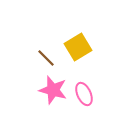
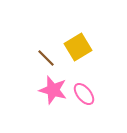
pink ellipse: rotated 15 degrees counterclockwise
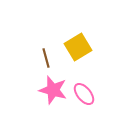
brown line: rotated 30 degrees clockwise
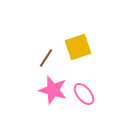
yellow square: rotated 12 degrees clockwise
brown line: rotated 48 degrees clockwise
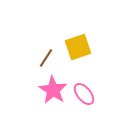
pink star: rotated 16 degrees clockwise
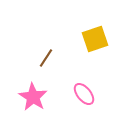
yellow square: moved 17 px right, 8 px up
pink star: moved 20 px left, 7 px down
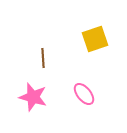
brown line: moved 3 px left; rotated 36 degrees counterclockwise
pink star: rotated 16 degrees counterclockwise
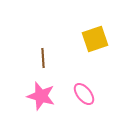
pink star: moved 8 px right, 1 px up
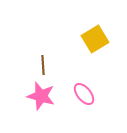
yellow square: rotated 12 degrees counterclockwise
brown line: moved 7 px down
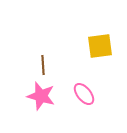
yellow square: moved 5 px right, 7 px down; rotated 24 degrees clockwise
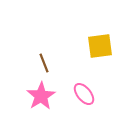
brown line: moved 1 px right, 2 px up; rotated 18 degrees counterclockwise
pink star: rotated 24 degrees clockwise
